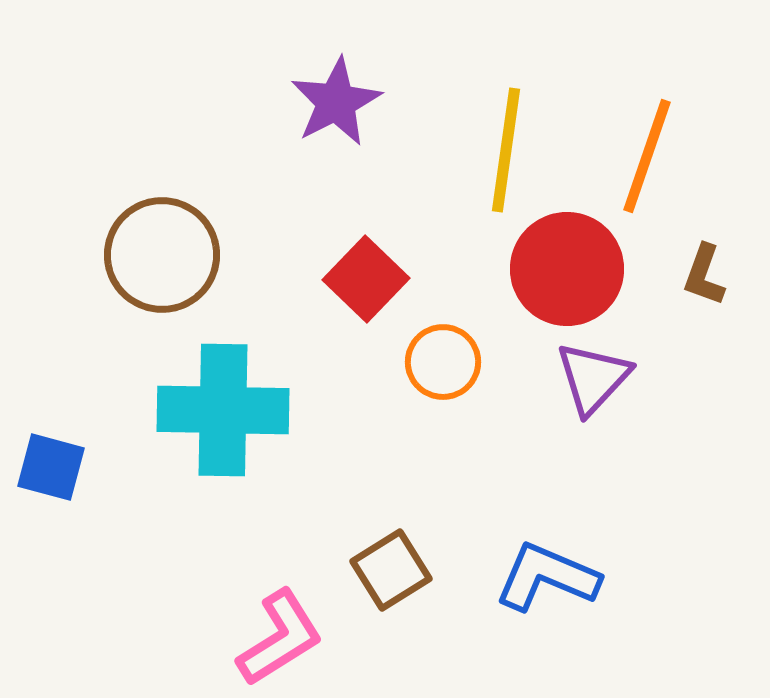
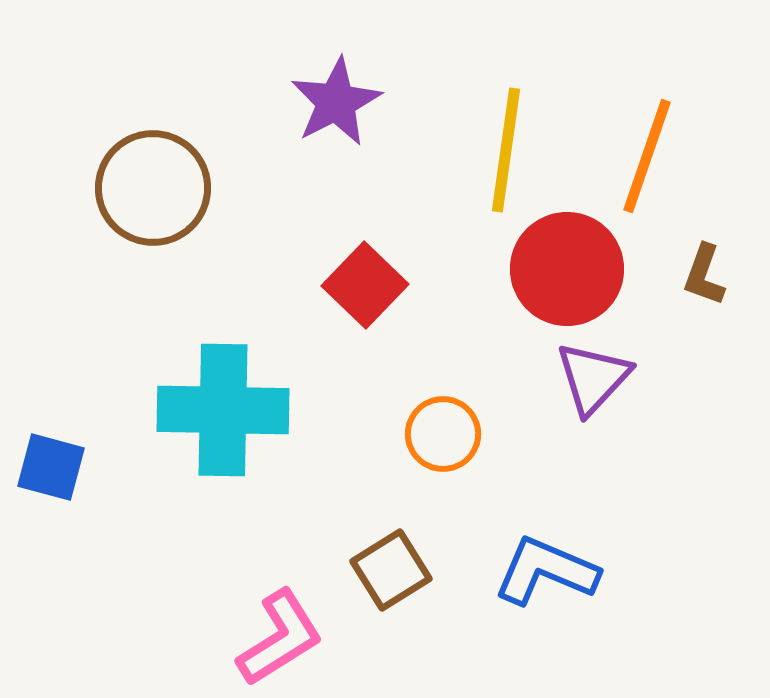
brown circle: moved 9 px left, 67 px up
red square: moved 1 px left, 6 px down
orange circle: moved 72 px down
blue L-shape: moved 1 px left, 6 px up
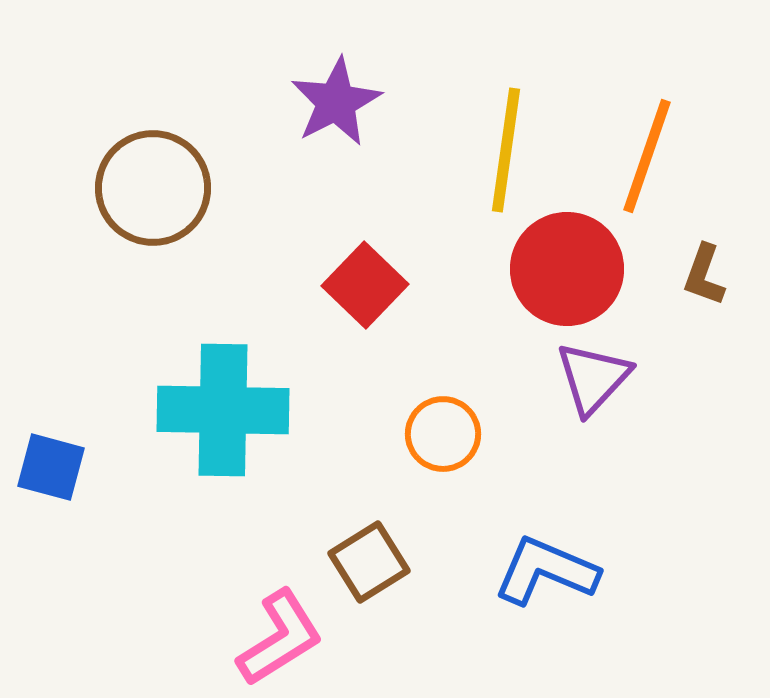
brown square: moved 22 px left, 8 px up
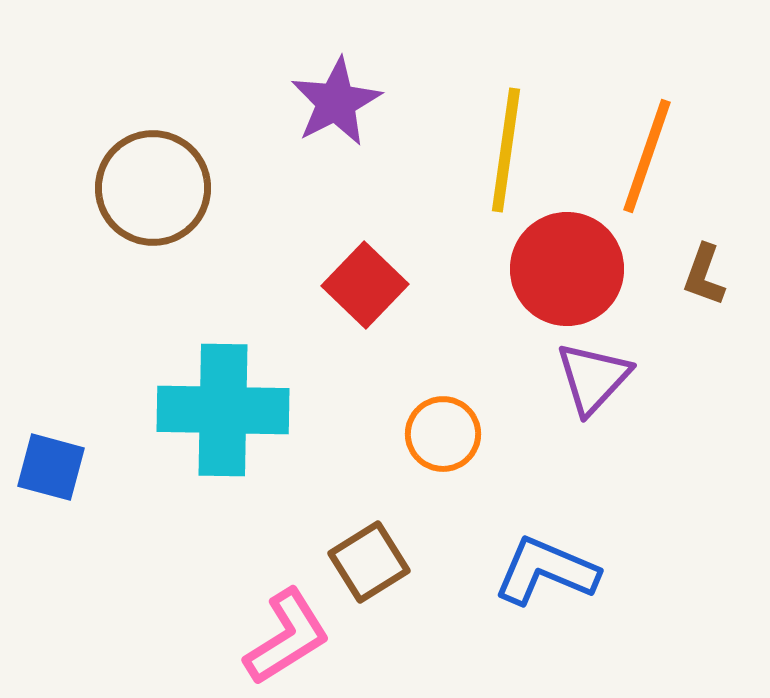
pink L-shape: moved 7 px right, 1 px up
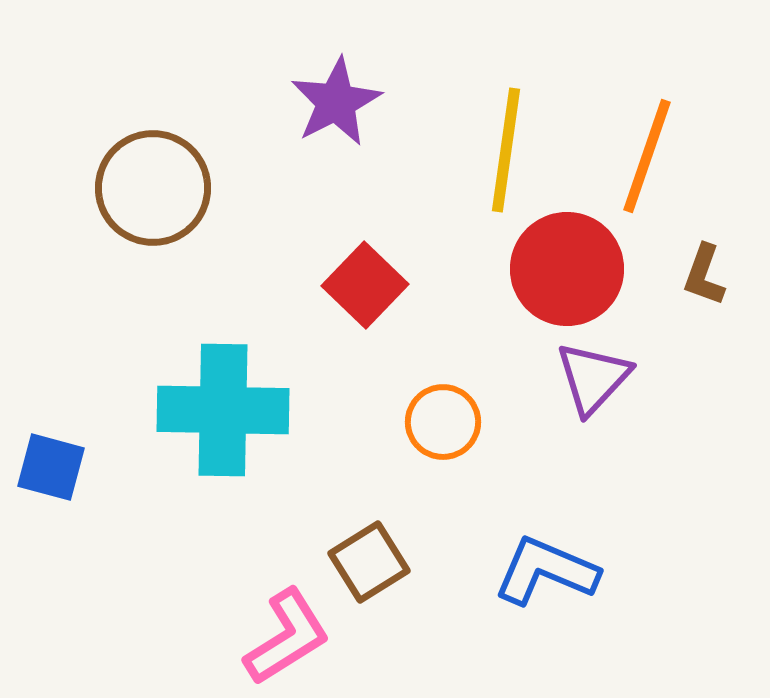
orange circle: moved 12 px up
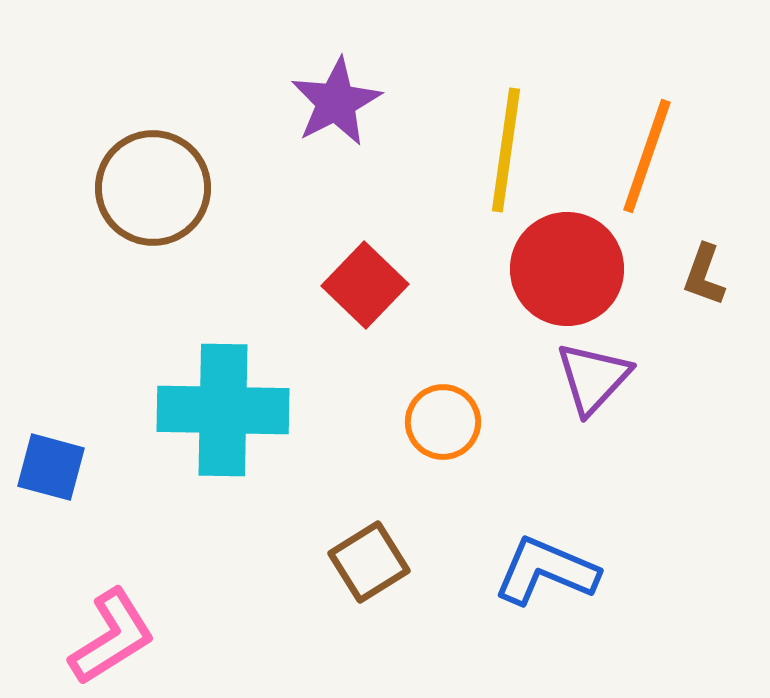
pink L-shape: moved 175 px left
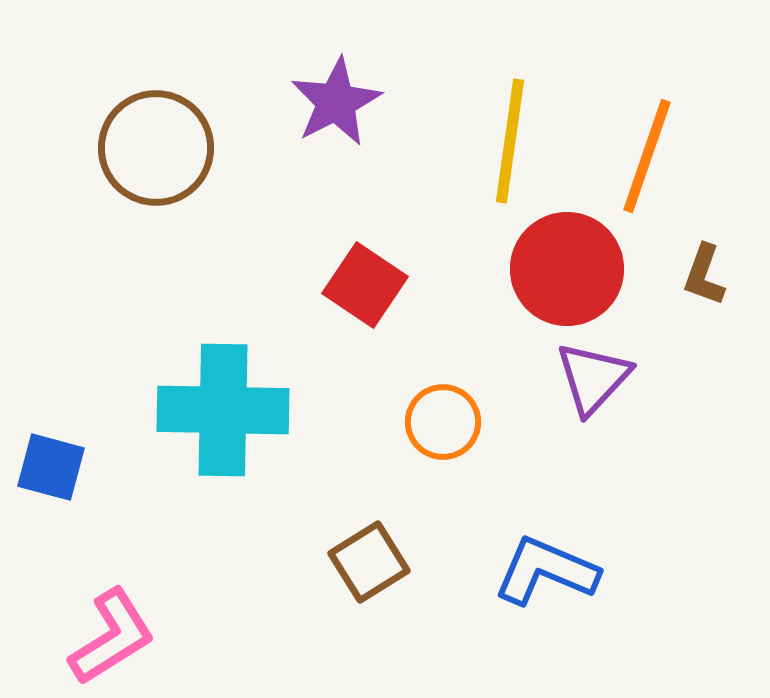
yellow line: moved 4 px right, 9 px up
brown circle: moved 3 px right, 40 px up
red square: rotated 10 degrees counterclockwise
